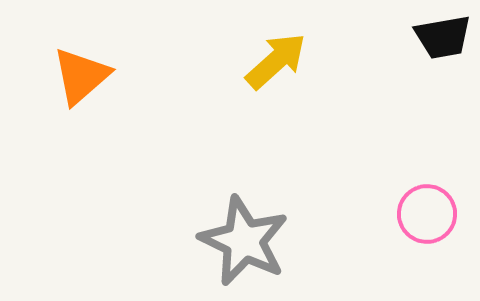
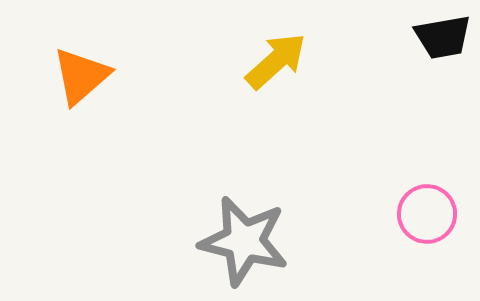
gray star: rotated 12 degrees counterclockwise
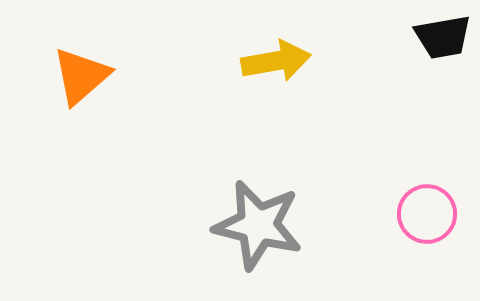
yellow arrow: rotated 32 degrees clockwise
gray star: moved 14 px right, 16 px up
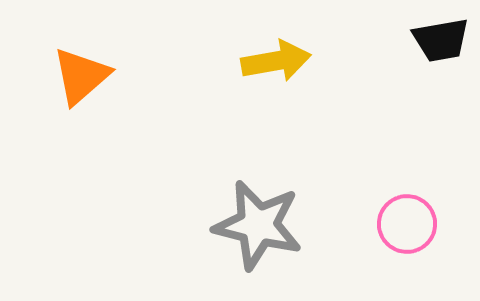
black trapezoid: moved 2 px left, 3 px down
pink circle: moved 20 px left, 10 px down
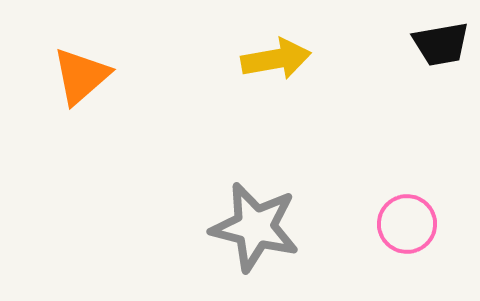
black trapezoid: moved 4 px down
yellow arrow: moved 2 px up
gray star: moved 3 px left, 2 px down
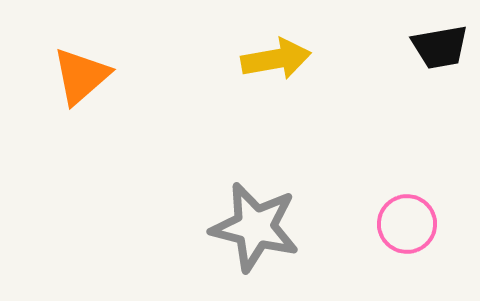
black trapezoid: moved 1 px left, 3 px down
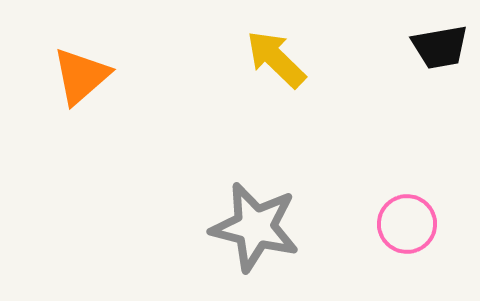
yellow arrow: rotated 126 degrees counterclockwise
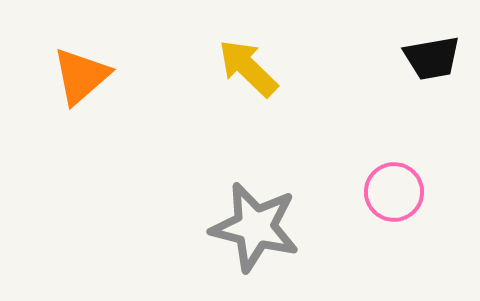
black trapezoid: moved 8 px left, 11 px down
yellow arrow: moved 28 px left, 9 px down
pink circle: moved 13 px left, 32 px up
